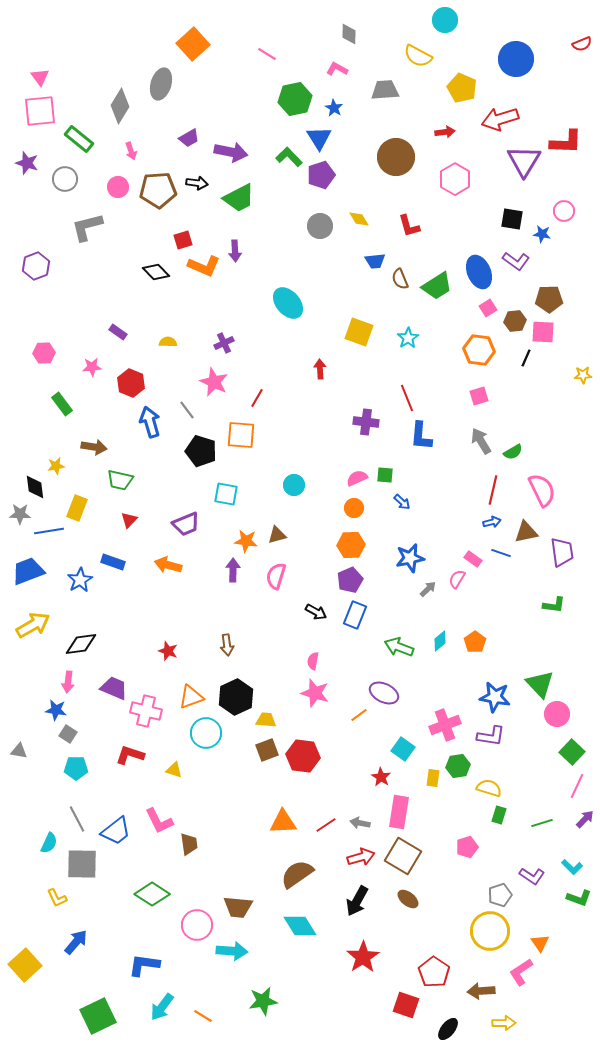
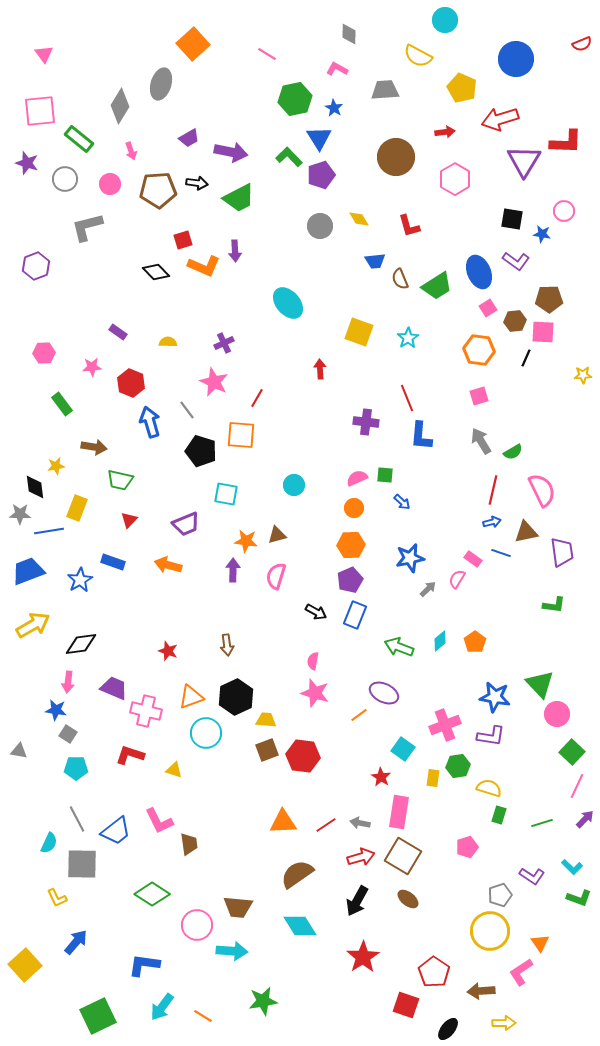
pink triangle at (40, 77): moved 4 px right, 23 px up
pink circle at (118, 187): moved 8 px left, 3 px up
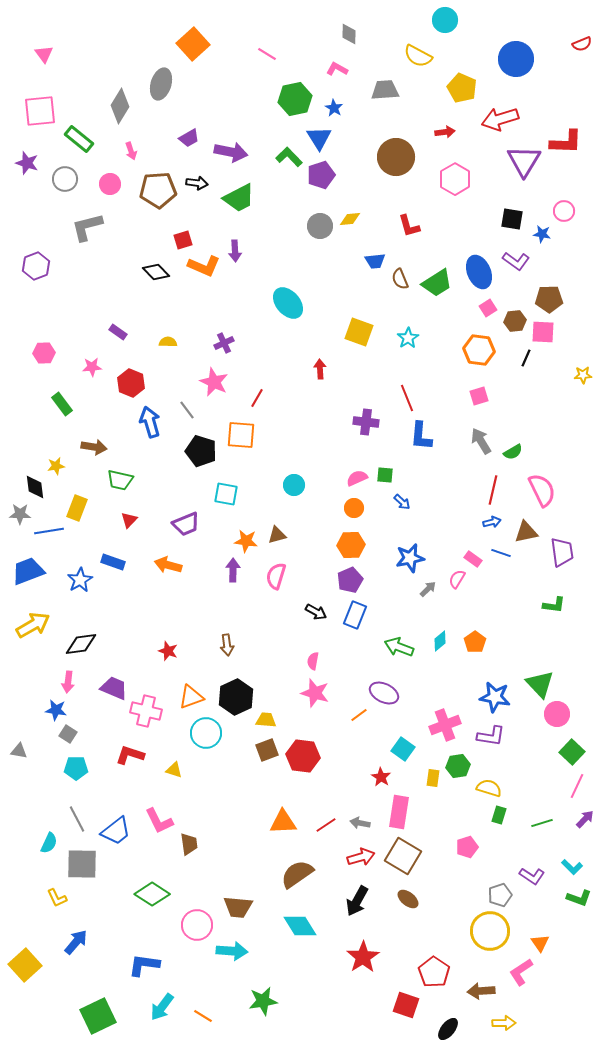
yellow diamond at (359, 219): moved 9 px left; rotated 65 degrees counterclockwise
green trapezoid at (437, 286): moved 3 px up
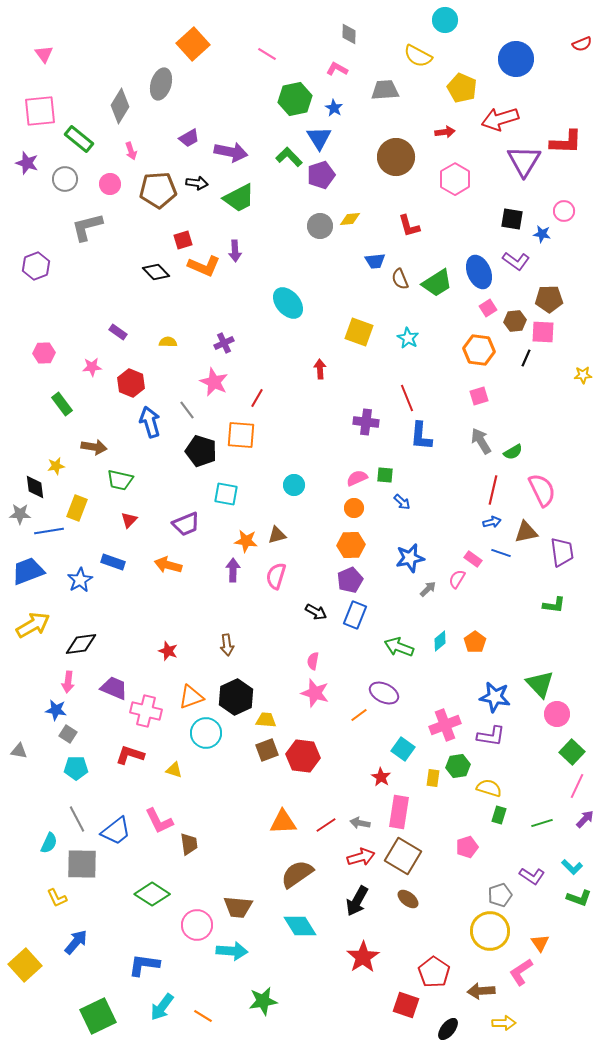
cyan star at (408, 338): rotated 10 degrees counterclockwise
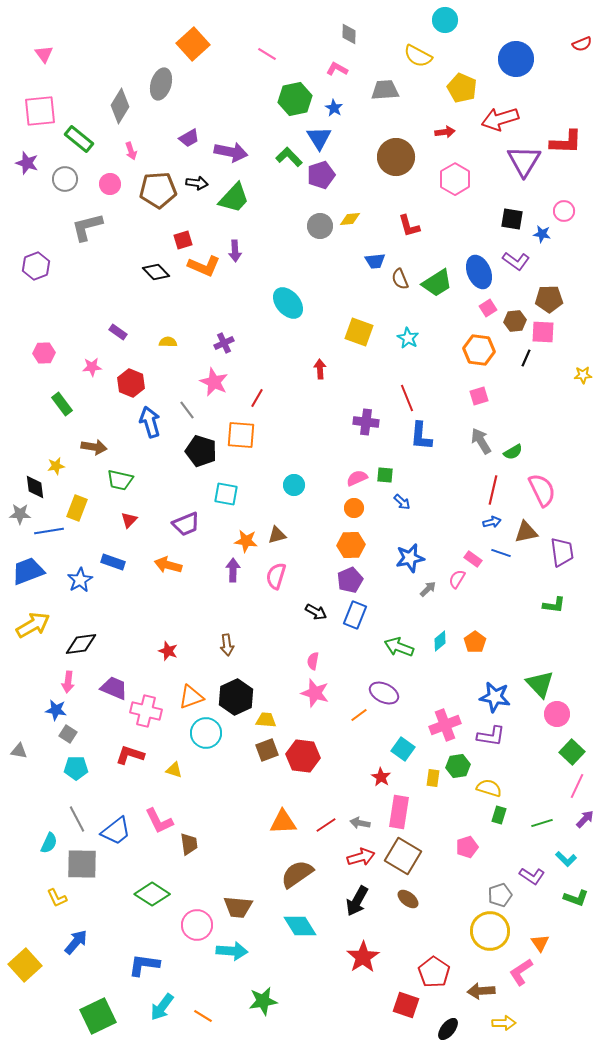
green trapezoid at (239, 198): moved 5 px left; rotated 20 degrees counterclockwise
cyan L-shape at (572, 867): moved 6 px left, 8 px up
green L-shape at (579, 898): moved 3 px left
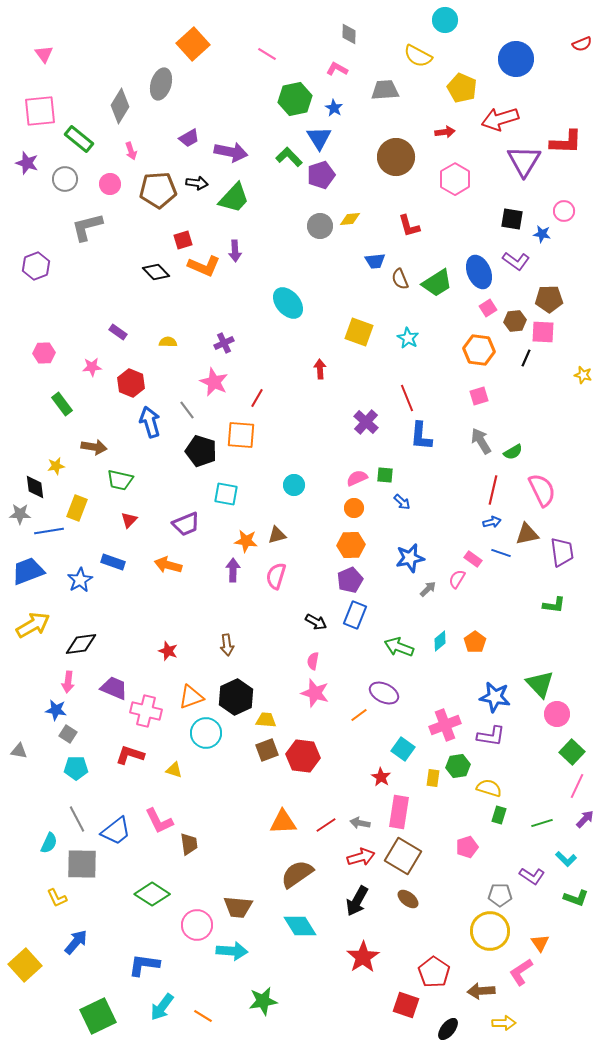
yellow star at (583, 375): rotated 18 degrees clockwise
purple cross at (366, 422): rotated 35 degrees clockwise
brown triangle at (526, 532): moved 1 px right, 2 px down
black arrow at (316, 612): moved 10 px down
gray pentagon at (500, 895): rotated 20 degrees clockwise
